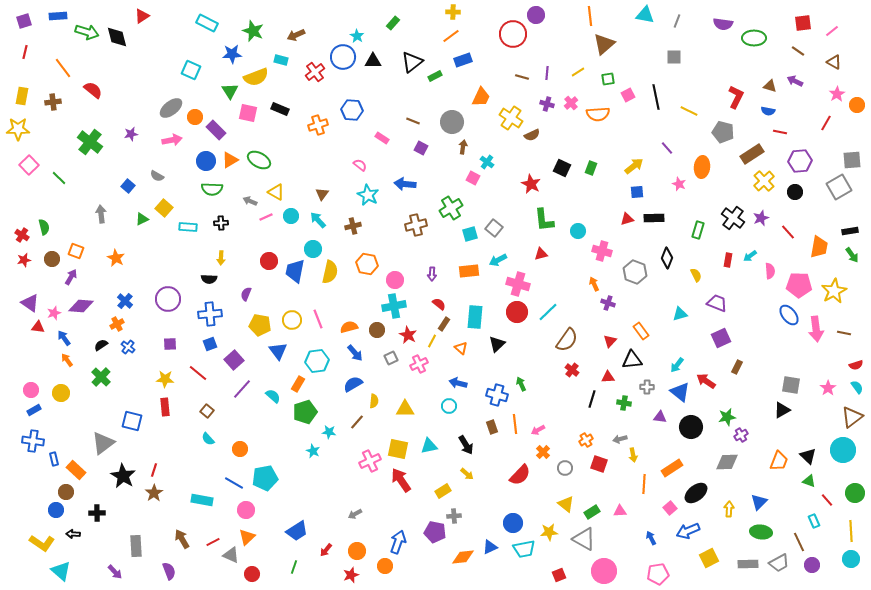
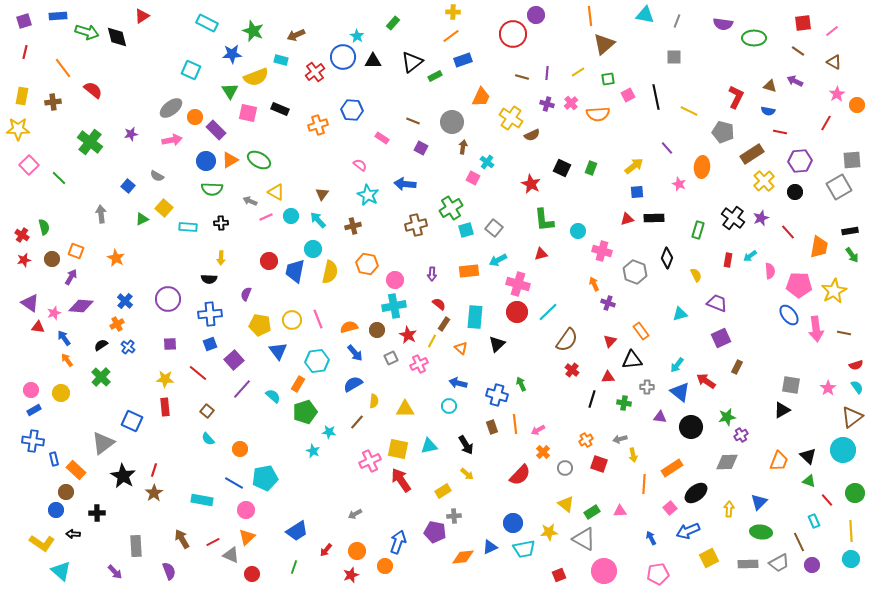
cyan square at (470, 234): moved 4 px left, 4 px up
blue square at (132, 421): rotated 10 degrees clockwise
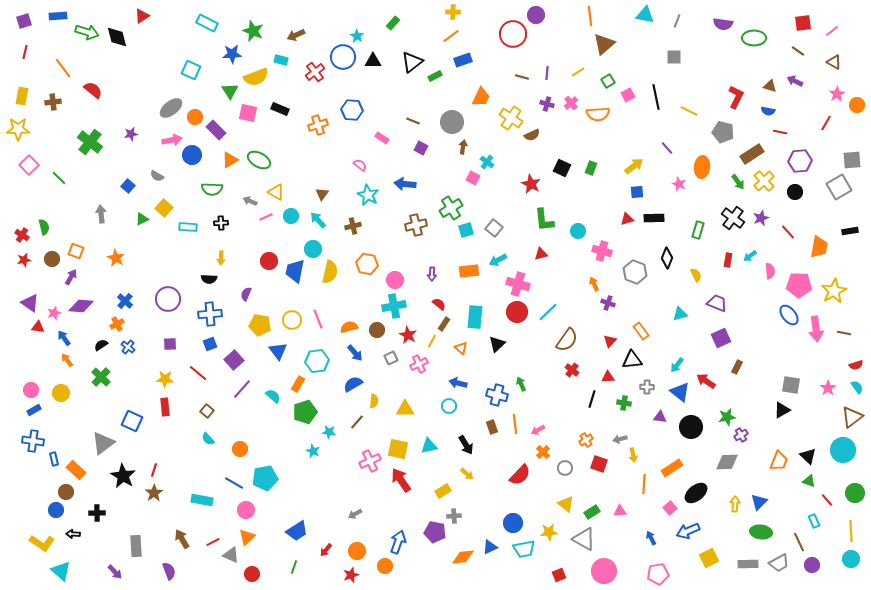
green square at (608, 79): moved 2 px down; rotated 24 degrees counterclockwise
blue circle at (206, 161): moved 14 px left, 6 px up
green arrow at (852, 255): moved 114 px left, 73 px up
yellow arrow at (729, 509): moved 6 px right, 5 px up
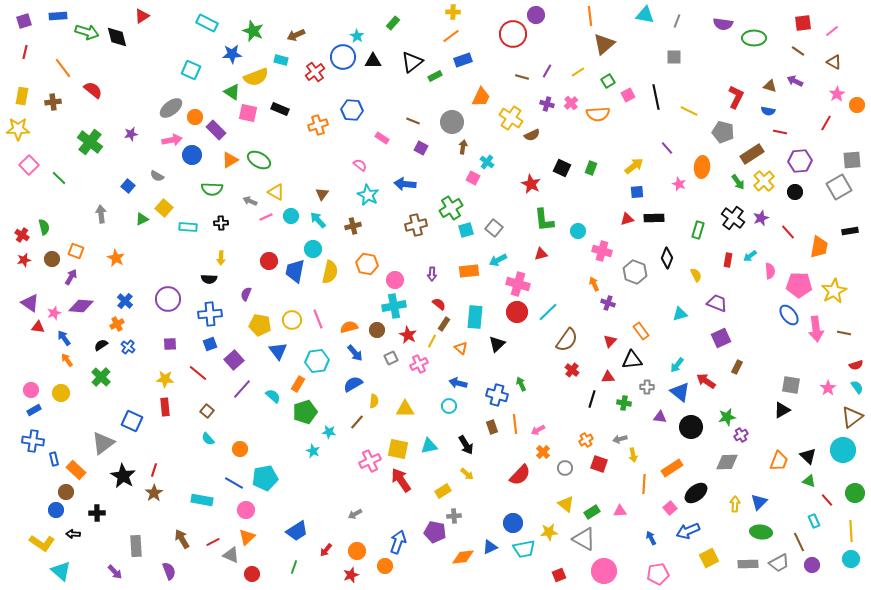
purple line at (547, 73): moved 2 px up; rotated 24 degrees clockwise
green triangle at (230, 91): moved 2 px right, 1 px down; rotated 24 degrees counterclockwise
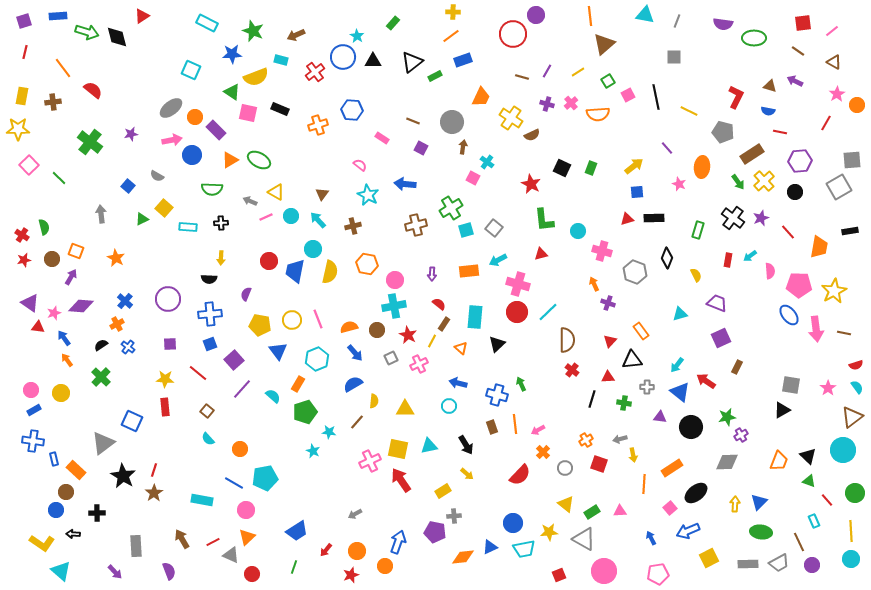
brown semicircle at (567, 340): rotated 35 degrees counterclockwise
cyan hexagon at (317, 361): moved 2 px up; rotated 15 degrees counterclockwise
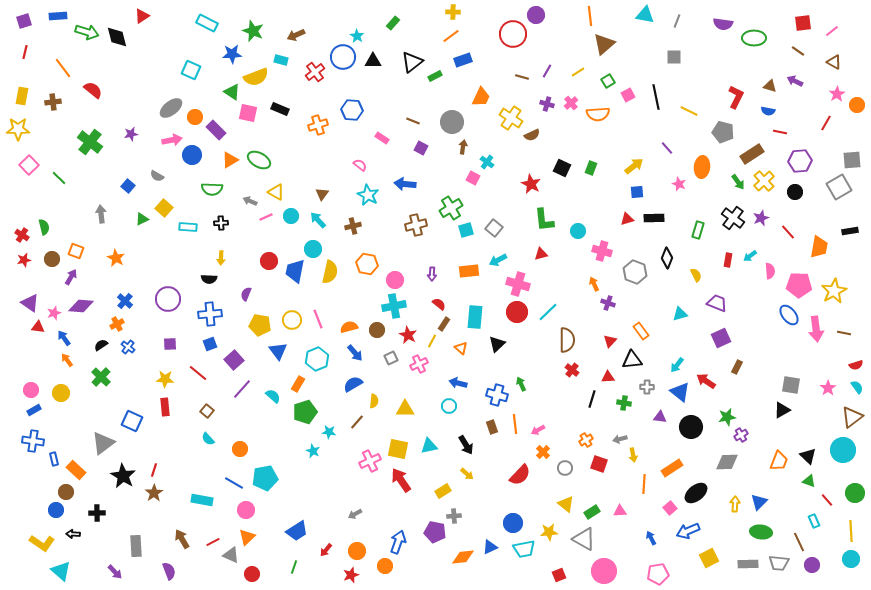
gray trapezoid at (779, 563): rotated 35 degrees clockwise
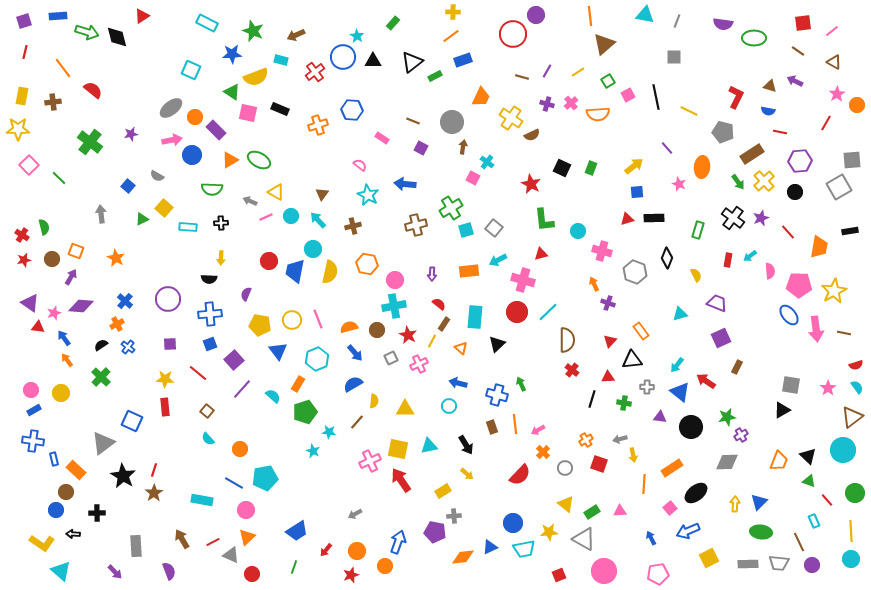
pink cross at (518, 284): moved 5 px right, 4 px up
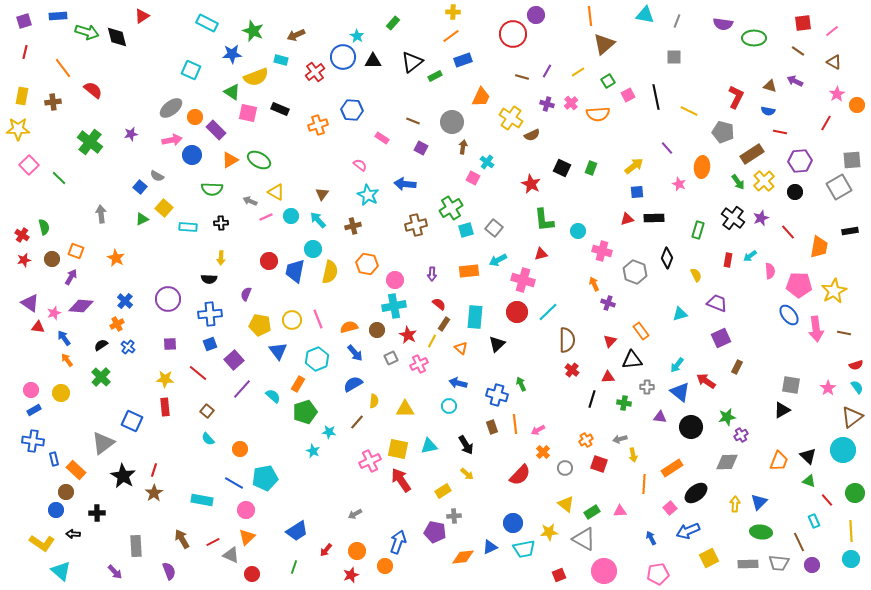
blue square at (128, 186): moved 12 px right, 1 px down
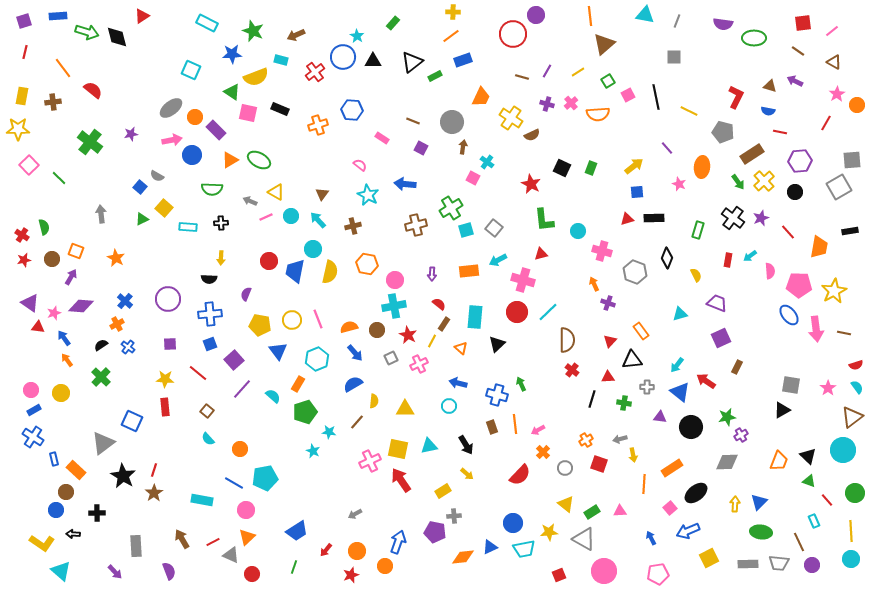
blue cross at (33, 441): moved 4 px up; rotated 25 degrees clockwise
